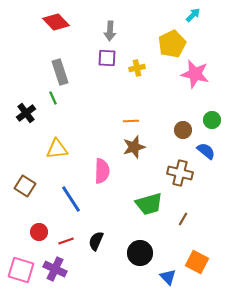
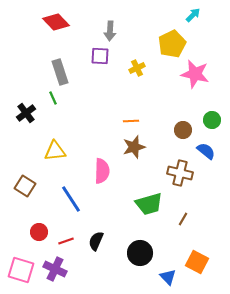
purple square: moved 7 px left, 2 px up
yellow cross: rotated 14 degrees counterclockwise
yellow triangle: moved 2 px left, 2 px down
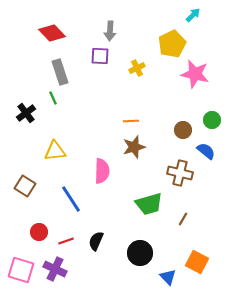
red diamond: moved 4 px left, 11 px down
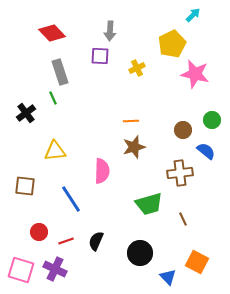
brown cross: rotated 20 degrees counterclockwise
brown square: rotated 25 degrees counterclockwise
brown line: rotated 56 degrees counterclockwise
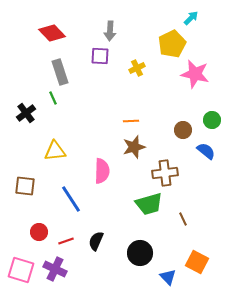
cyan arrow: moved 2 px left, 3 px down
brown cross: moved 15 px left
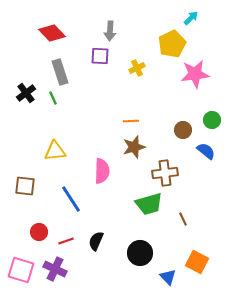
pink star: rotated 20 degrees counterclockwise
black cross: moved 20 px up
